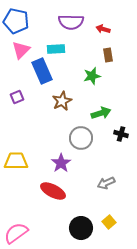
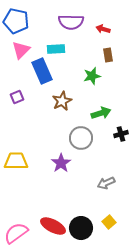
black cross: rotated 32 degrees counterclockwise
red ellipse: moved 35 px down
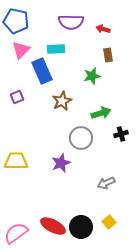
purple star: rotated 12 degrees clockwise
black circle: moved 1 px up
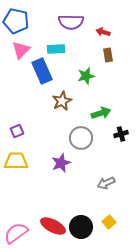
red arrow: moved 3 px down
green star: moved 6 px left
purple square: moved 34 px down
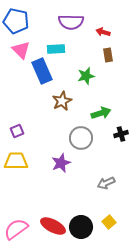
pink triangle: rotated 30 degrees counterclockwise
pink semicircle: moved 4 px up
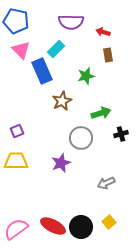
cyan rectangle: rotated 42 degrees counterclockwise
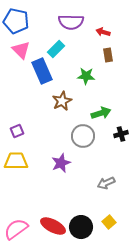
green star: rotated 18 degrees clockwise
gray circle: moved 2 px right, 2 px up
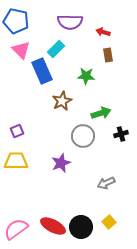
purple semicircle: moved 1 px left
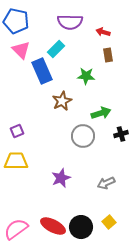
purple star: moved 15 px down
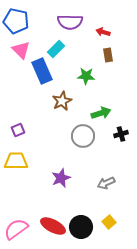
purple square: moved 1 px right, 1 px up
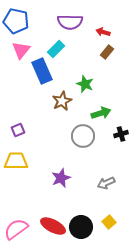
pink triangle: rotated 24 degrees clockwise
brown rectangle: moved 1 px left, 3 px up; rotated 48 degrees clockwise
green star: moved 1 px left, 8 px down; rotated 18 degrees clockwise
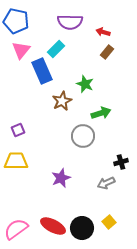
black cross: moved 28 px down
black circle: moved 1 px right, 1 px down
